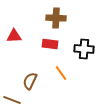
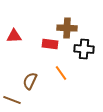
brown cross: moved 11 px right, 10 px down
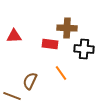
brown line: moved 4 px up
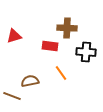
red triangle: rotated 14 degrees counterclockwise
red rectangle: moved 2 px down
black cross: moved 2 px right, 3 px down
brown semicircle: rotated 54 degrees clockwise
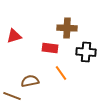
red rectangle: moved 2 px down
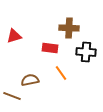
brown cross: moved 2 px right
brown semicircle: moved 1 px up
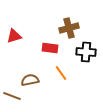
brown cross: rotated 18 degrees counterclockwise
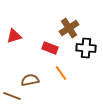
brown cross: rotated 18 degrees counterclockwise
red rectangle: rotated 14 degrees clockwise
black cross: moved 4 px up
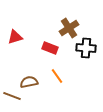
red triangle: moved 1 px right, 1 px down
orange line: moved 4 px left, 3 px down
brown semicircle: moved 1 px left, 2 px down
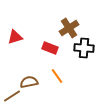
black cross: moved 2 px left
brown line: rotated 54 degrees counterclockwise
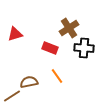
red triangle: moved 3 px up
